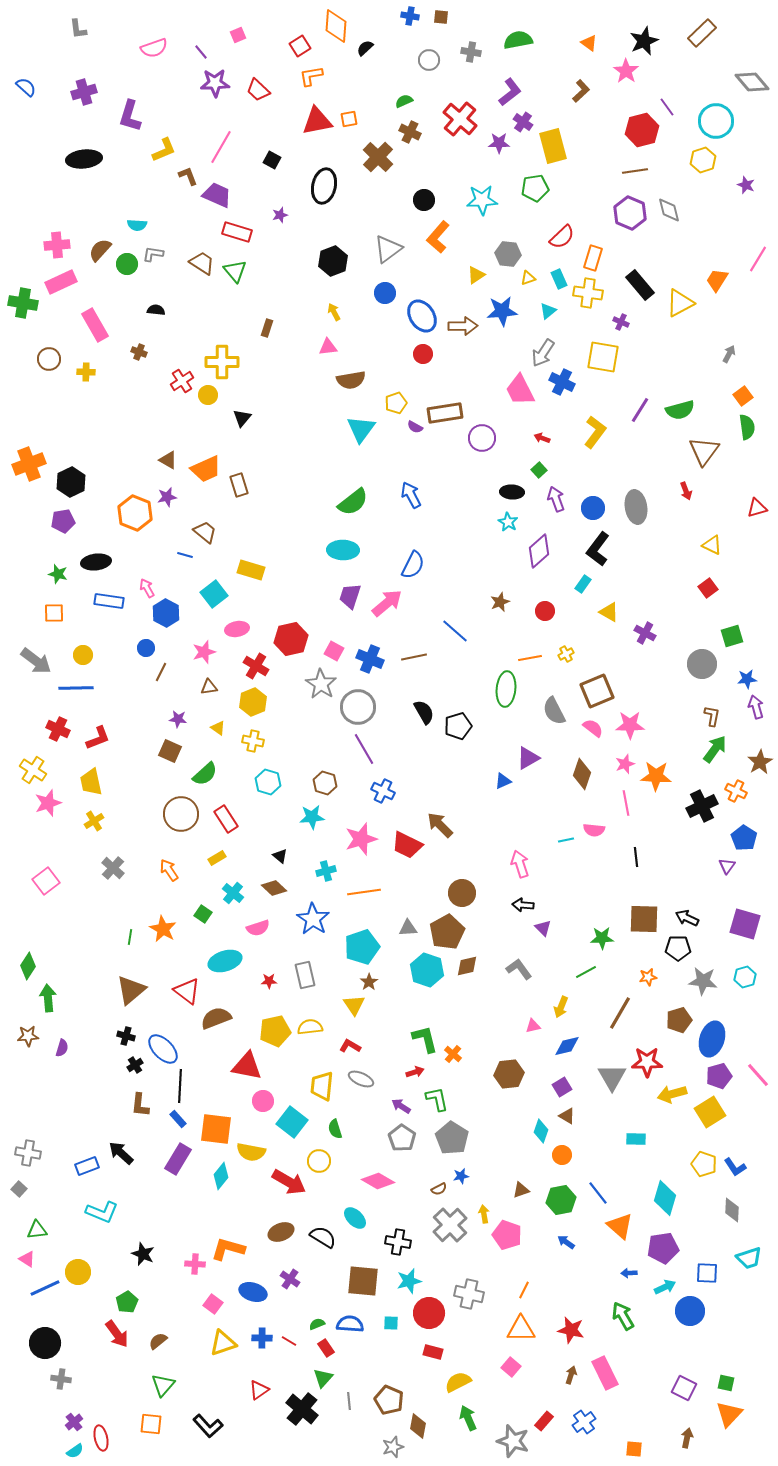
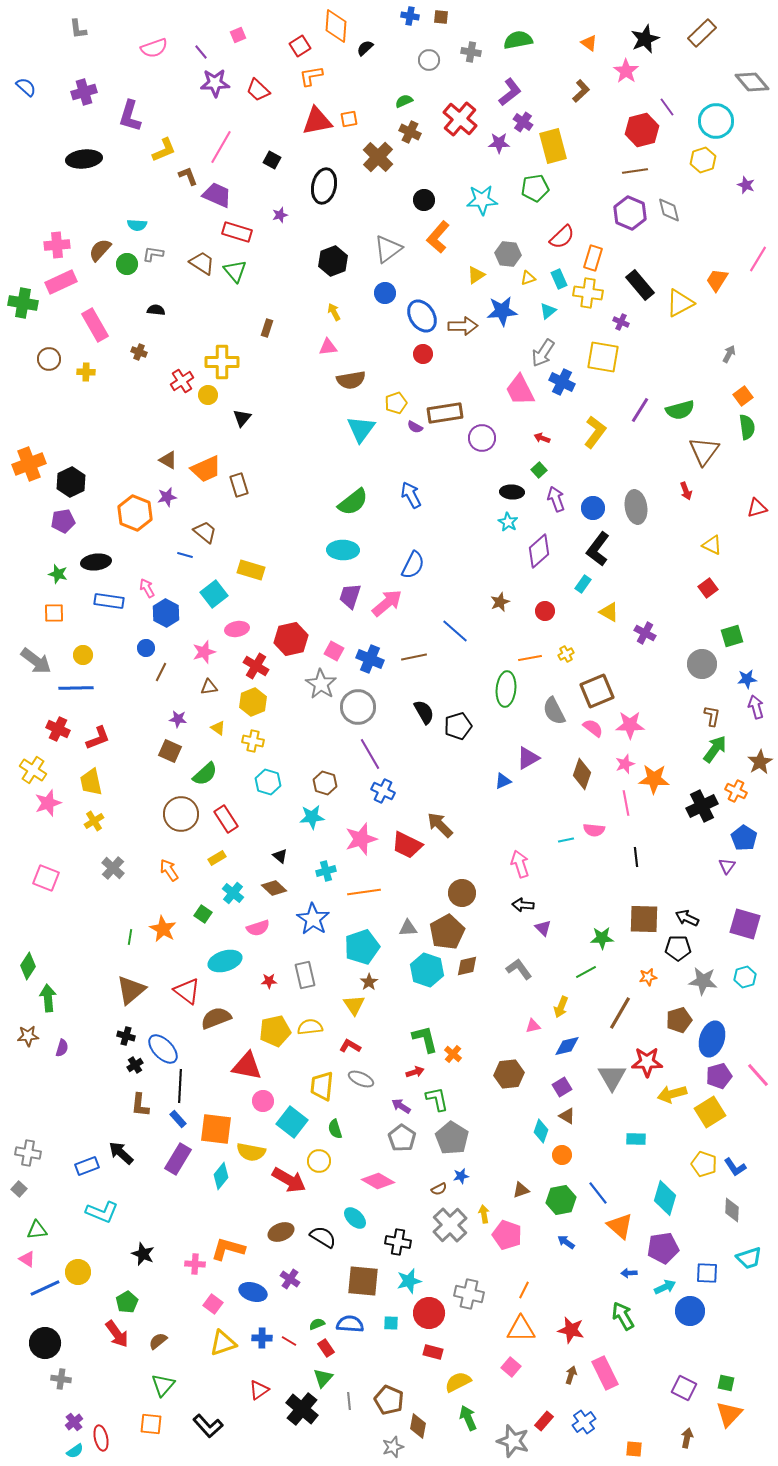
black star at (644, 41): moved 1 px right, 2 px up
purple line at (364, 749): moved 6 px right, 5 px down
orange star at (656, 776): moved 2 px left, 3 px down
pink square at (46, 881): moved 3 px up; rotated 32 degrees counterclockwise
red arrow at (289, 1182): moved 2 px up
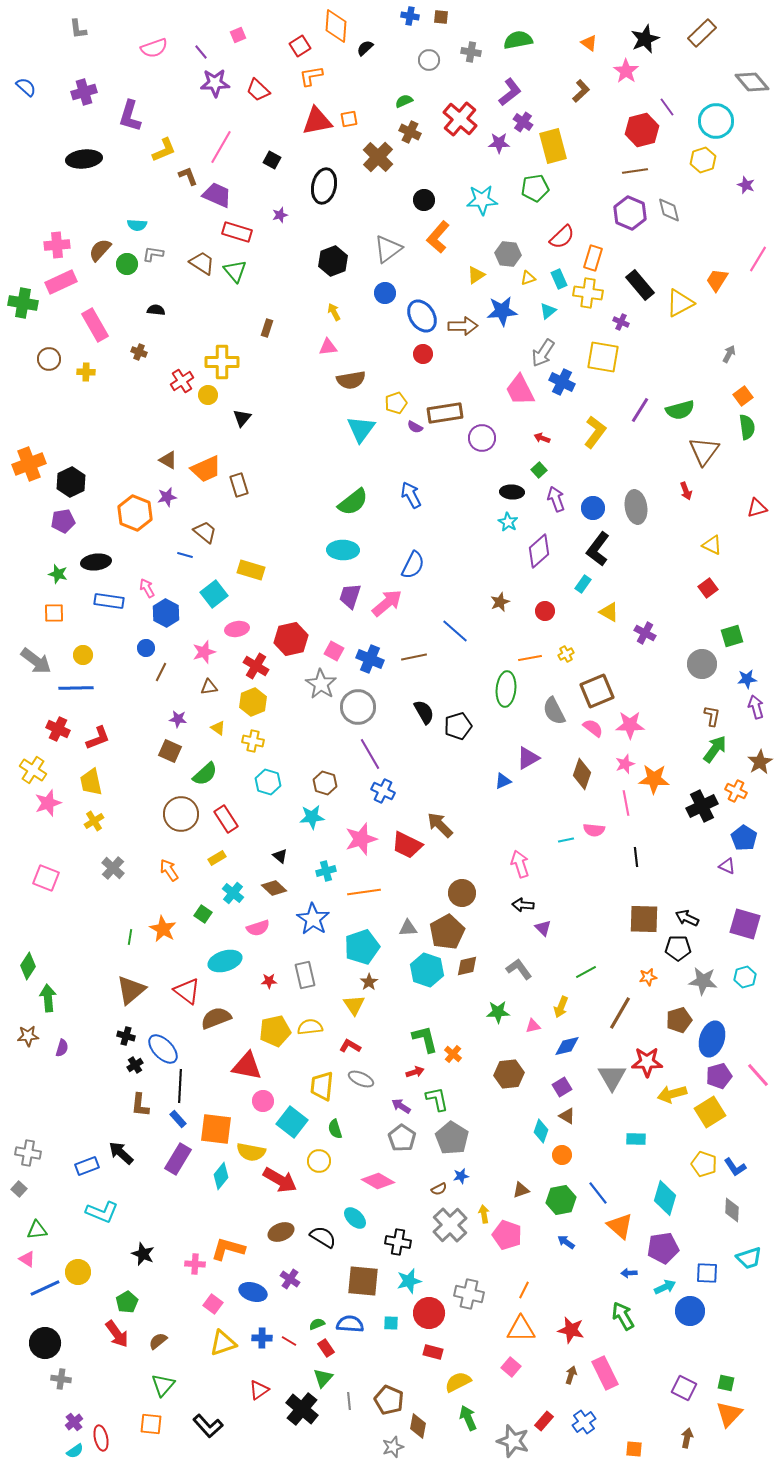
purple triangle at (727, 866): rotated 42 degrees counterclockwise
green star at (602, 938): moved 104 px left, 74 px down
red arrow at (289, 1180): moved 9 px left
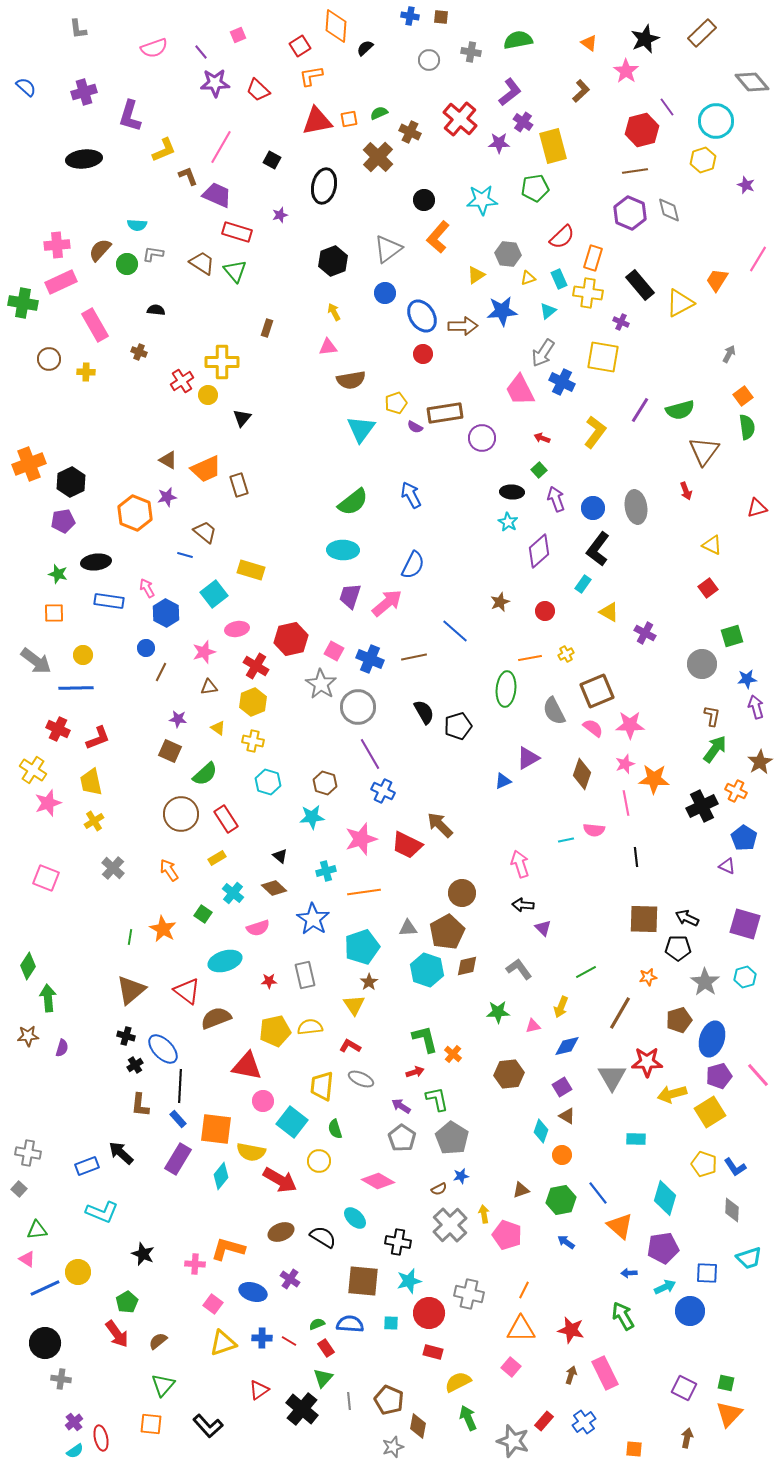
green semicircle at (404, 101): moved 25 px left, 12 px down
gray star at (703, 981): moved 2 px right, 1 px down; rotated 28 degrees clockwise
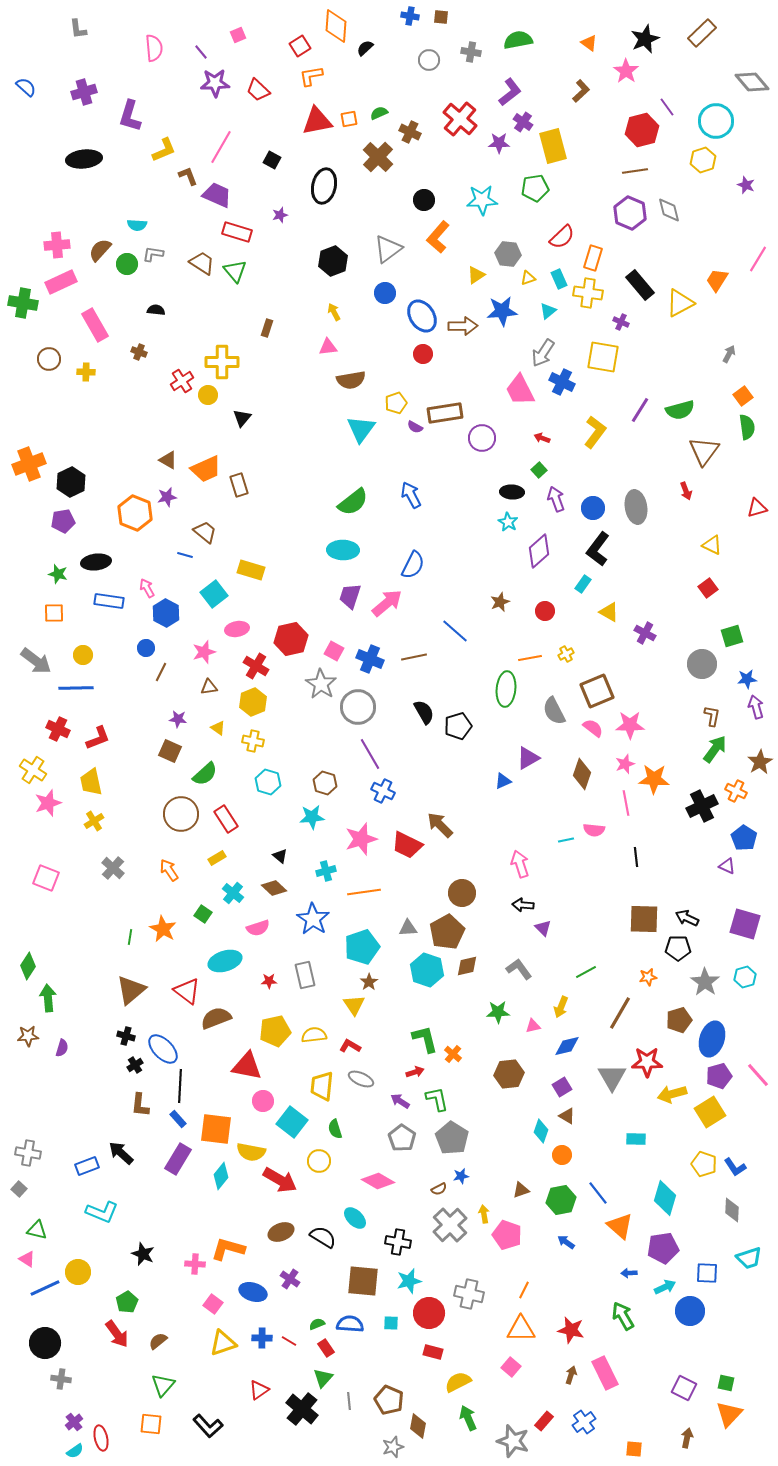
pink semicircle at (154, 48): rotated 76 degrees counterclockwise
yellow semicircle at (310, 1027): moved 4 px right, 8 px down
purple arrow at (401, 1106): moved 1 px left, 5 px up
green triangle at (37, 1230): rotated 20 degrees clockwise
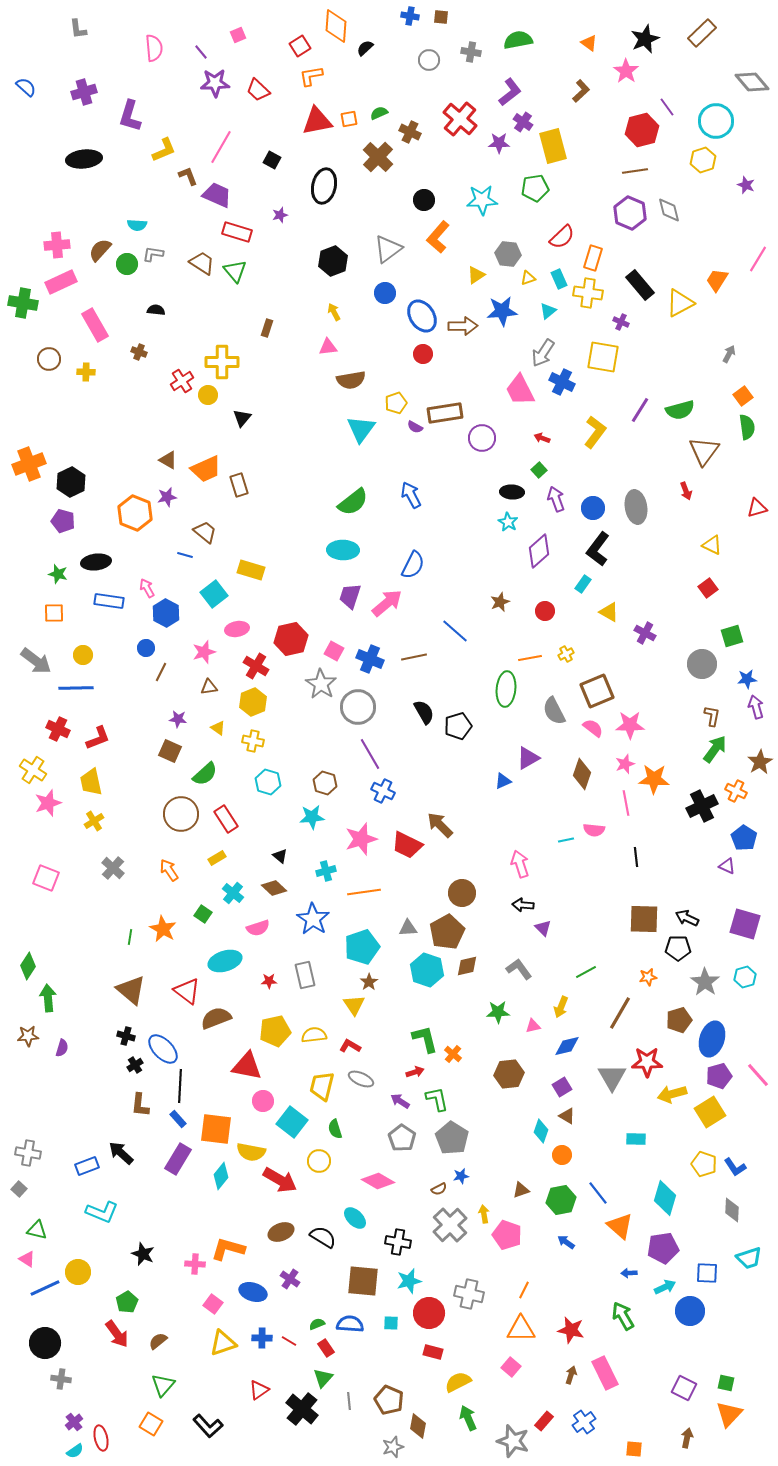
purple pentagon at (63, 521): rotated 25 degrees clockwise
brown triangle at (131, 990): rotated 40 degrees counterclockwise
yellow trapezoid at (322, 1086): rotated 8 degrees clockwise
orange square at (151, 1424): rotated 25 degrees clockwise
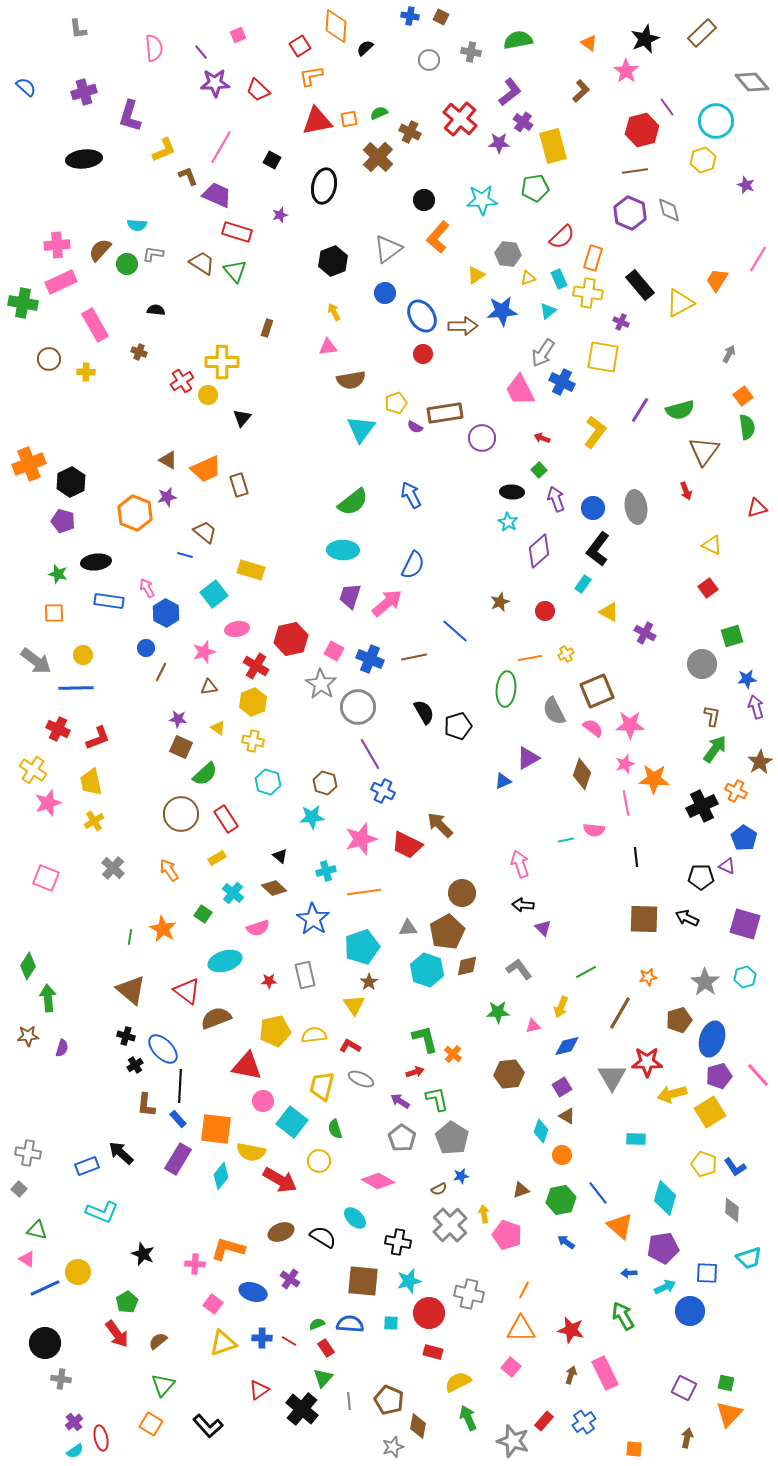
brown square at (441, 17): rotated 21 degrees clockwise
brown square at (170, 751): moved 11 px right, 4 px up
black pentagon at (678, 948): moved 23 px right, 71 px up
brown L-shape at (140, 1105): moved 6 px right
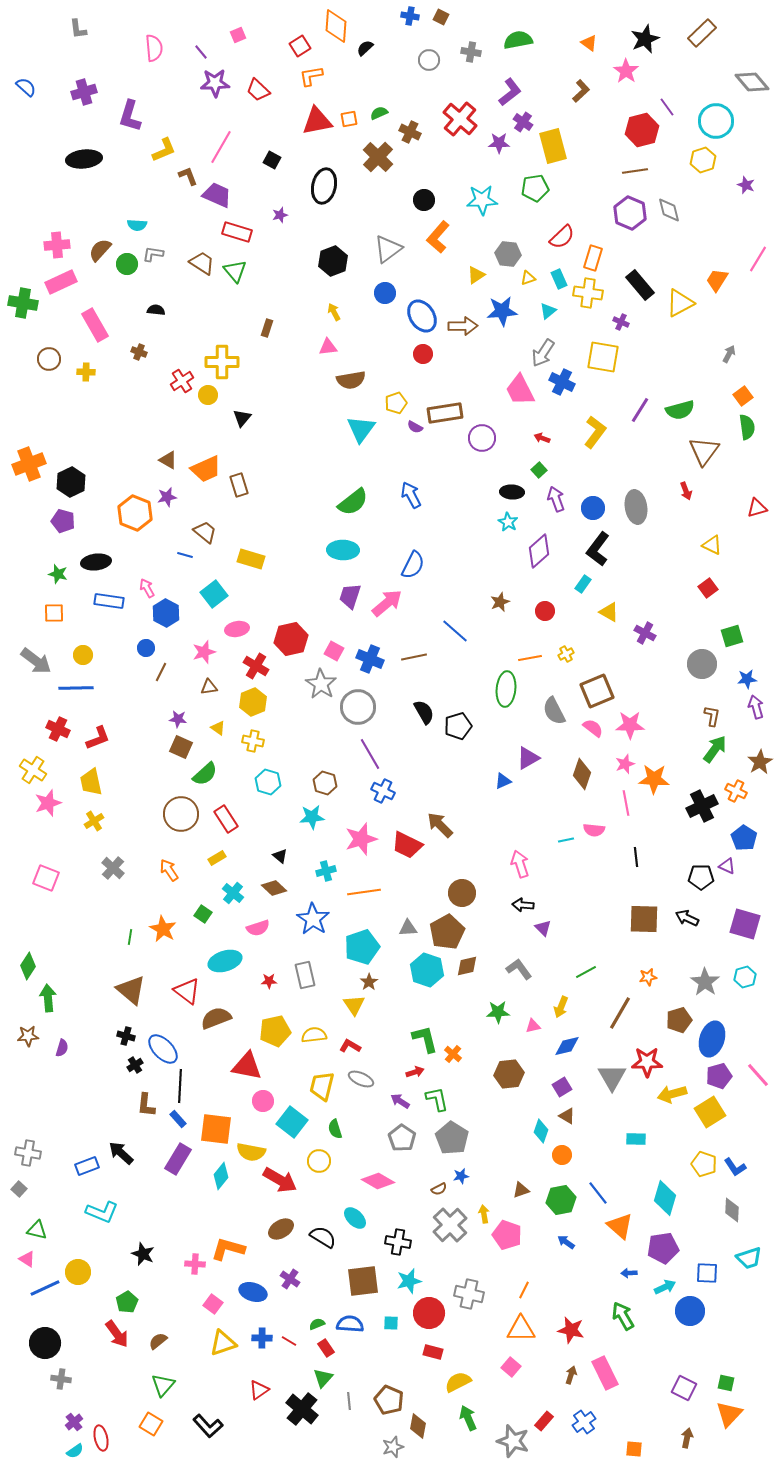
yellow rectangle at (251, 570): moved 11 px up
brown ellipse at (281, 1232): moved 3 px up; rotated 10 degrees counterclockwise
brown square at (363, 1281): rotated 12 degrees counterclockwise
